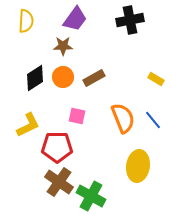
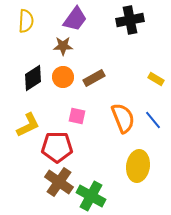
black diamond: moved 2 px left
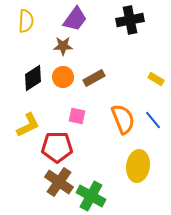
orange semicircle: moved 1 px down
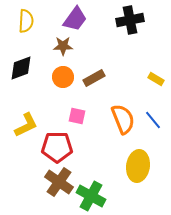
black diamond: moved 12 px left, 10 px up; rotated 12 degrees clockwise
yellow L-shape: moved 2 px left
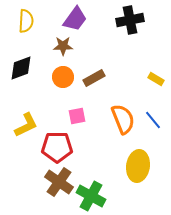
pink square: rotated 24 degrees counterclockwise
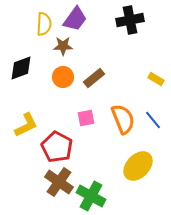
yellow semicircle: moved 18 px right, 3 px down
brown rectangle: rotated 10 degrees counterclockwise
pink square: moved 9 px right, 2 px down
red pentagon: rotated 28 degrees clockwise
yellow ellipse: rotated 36 degrees clockwise
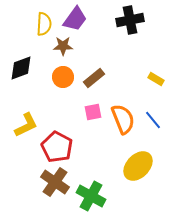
pink square: moved 7 px right, 6 px up
brown cross: moved 4 px left
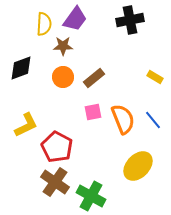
yellow rectangle: moved 1 px left, 2 px up
